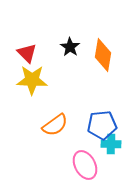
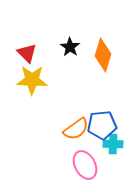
orange diamond: rotated 8 degrees clockwise
orange semicircle: moved 21 px right, 4 px down
cyan cross: moved 2 px right
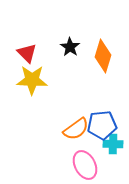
orange diamond: moved 1 px down
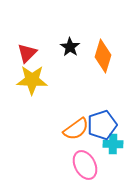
red triangle: rotated 30 degrees clockwise
blue pentagon: rotated 12 degrees counterclockwise
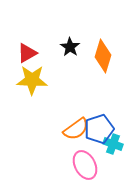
red triangle: rotated 15 degrees clockwise
blue pentagon: moved 3 px left, 4 px down
cyan cross: rotated 18 degrees clockwise
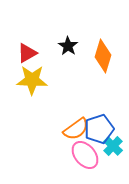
black star: moved 2 px left, 1 px up
cyan cross: moved 2 px down; rotated 24 degrees clockwise
pink ellipse: moved 10 px up; rotated 12 degrees counterclockwise
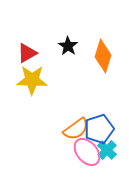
cyan cross: moved 6 px left, 4 px down
pink ellipse: moved 2 px right, 3 px up
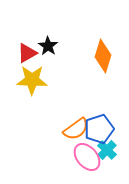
black star: moved 20 px left
pink ellipse: moved 5 px down
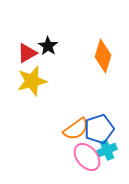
yellow star: moved 1 px down; rotated 16 degrees counterclockwise
cyan cross: rotated 24 degrees clockwise
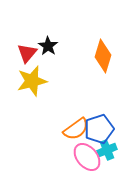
red triangle: rotated 20 degrees counterclockwise
